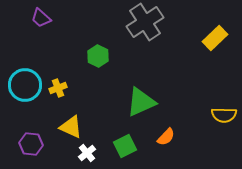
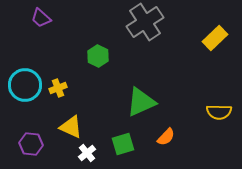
yellow semicircle: moved 5 px left, 3 px up
green square: moved 2 px left, 2 px up; rotated 10 degrees clockwise
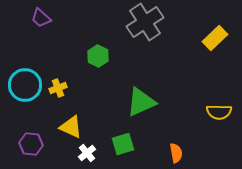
orange semicircle: moved 10 px right, 16 px down; rotated 54 degrees counterclockwise
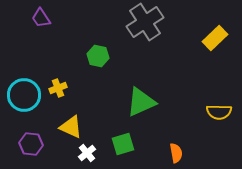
purple trapezoid: rotated 15 degrees clockwise
green hexagon: rotated 15 degrees counterclockwise
cyan circle: moved 1 px left, 10 px down
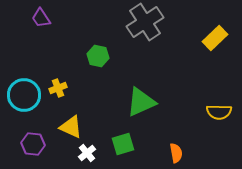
purple hexagon: moved 2 px right
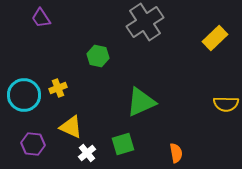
yellow semicircle: moved 7 px right, 8 px up
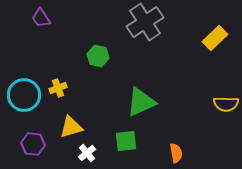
yellow triangle: rotated 40 degrees counterclockwise
green square: moved 3 px right, 3 px up; rotated 10 degrees clockwise
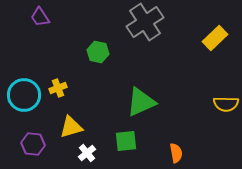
purple trapezoid: moved 1 px left, 1 px up
green hexagon: moved 4 px up
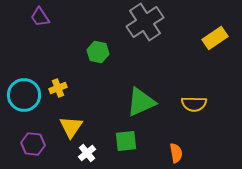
yellow rectangle: rotated 10 degrees clockwise
yellow semicircle: moved 32 px left
yellow triangle: rotated 40 degrees counterclockwise
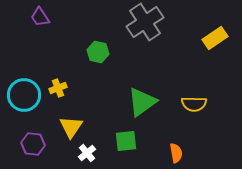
green triangle: moved 1 px right; rotated 12 degrees counterclockwise
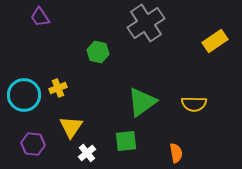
gray cross: moved 1 px right, 1 px down
yellow rectangle: moved 3 px down
